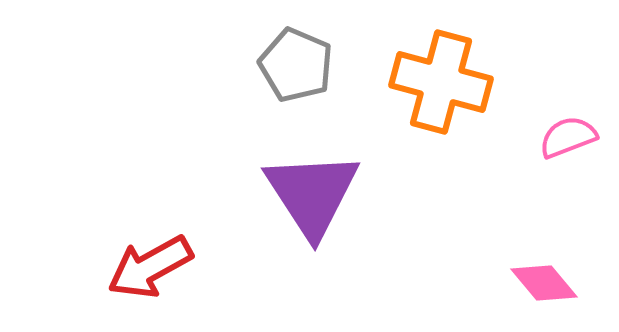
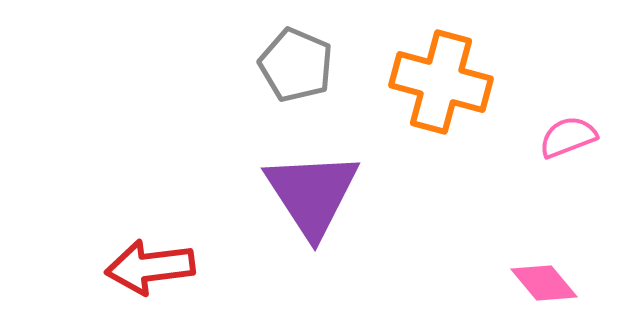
red arrow: rotated 22 degrees clockwise
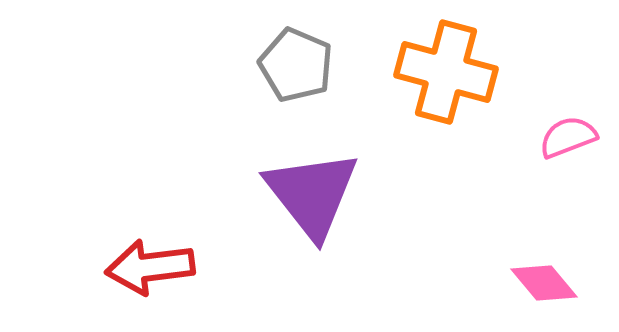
orange cross: moved 5 px right, 10 px up
purple triangle: rotated 5 degrees counterclockwise
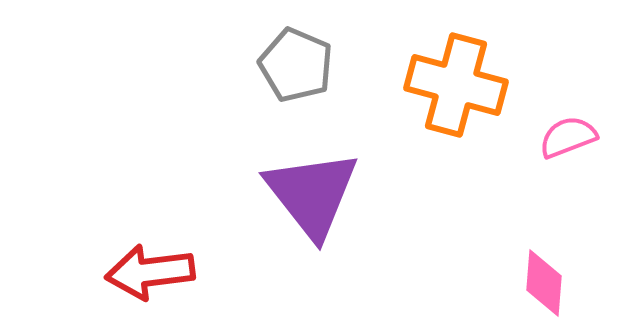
orange cross: moved 10 px right, 13 px down
red arrow: moved 5 px down
pink diamond: rotated 44 degrees clockwise
